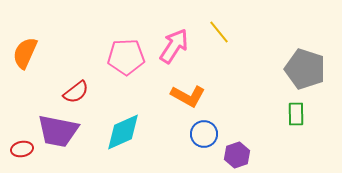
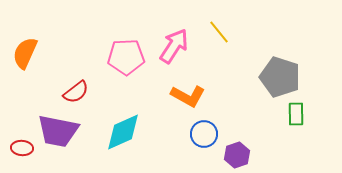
gray pentagon: moved 25 px left, 8 px down
red ellipse: moved 1 px up; rotated 15 degrees clockwise
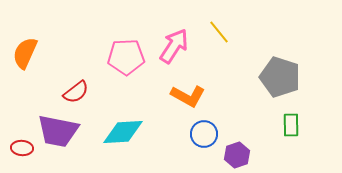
green rectangle: moved 5 px left, 11 px down
cyan diamond: rotated 21 degrees clockwise
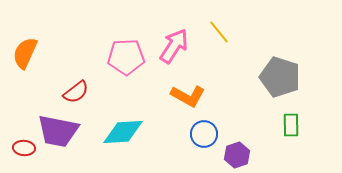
red ellipse: moved 2 px right
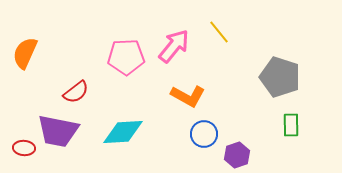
pink arrow: rotated 6 degrees clockwise
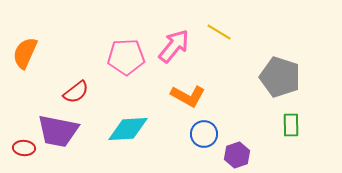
yellow line: rotated 20 degrees counterclockwise
cyan diamond: moved 5 px right, 3 px up
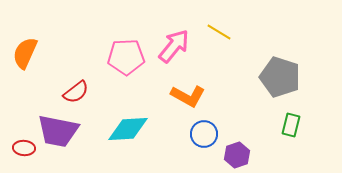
green rectangle: rotated 15 degrees clockwise
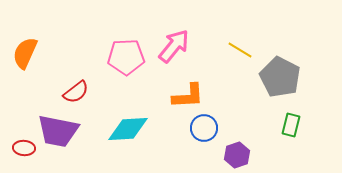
yellow line: moved 21 px right, 18 px down
gray pentagon: rotated 9 degrees clockwise
orange L-shape: rotated 32 degrees counterclockwise
blue circle: moved 6 px up
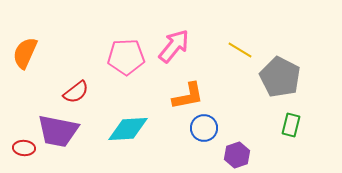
orange L-shape: rotated 8 degrees counterclockwise
